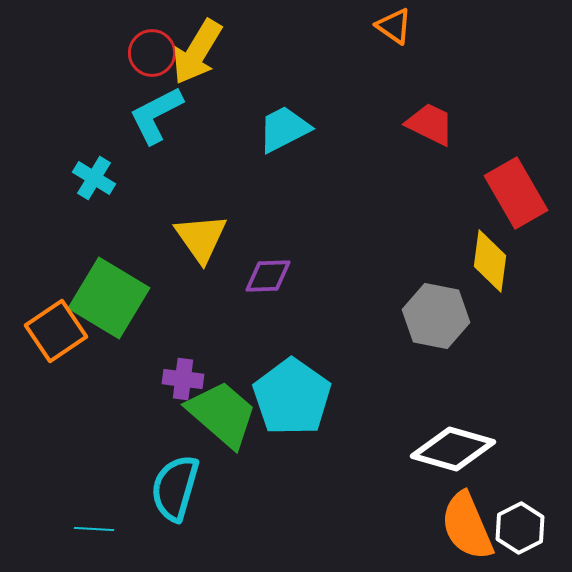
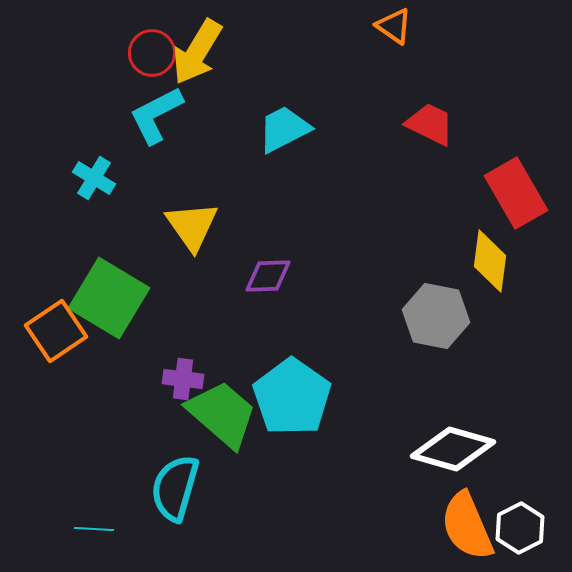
yellow triangle: moved 9 px left, 12 px up
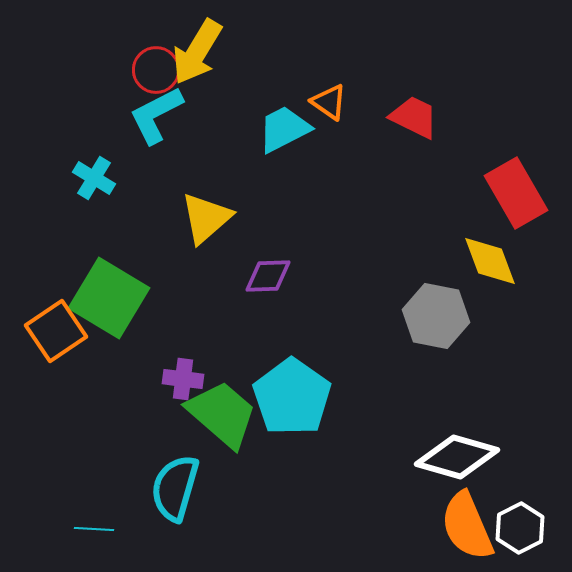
orange triangle: moved 65 px left, 76 px down
red circle: moved 4 px right, 17 px down
red trapezoid: moved 16 px left, 7 px up
yellow triangle: moved 14 px right, 8 px up; rotated 24 degrees clockwise
yellow diamond: rotated 28 degrees counterclockwise
white diamond: moved 4 px right, 8 px down
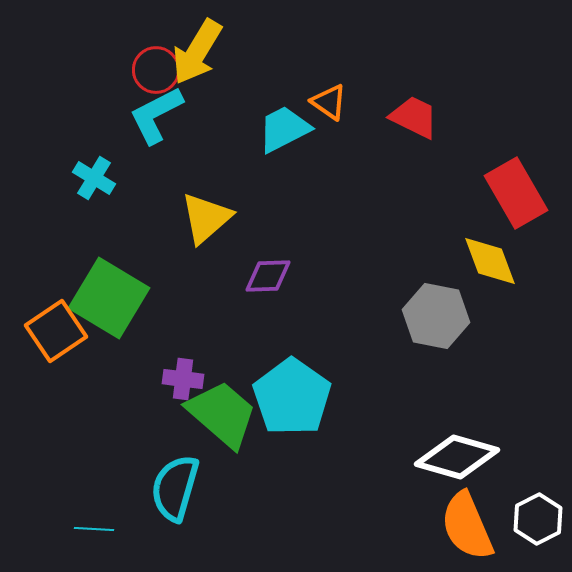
white hexagon: moved 18 px right, 9 px up
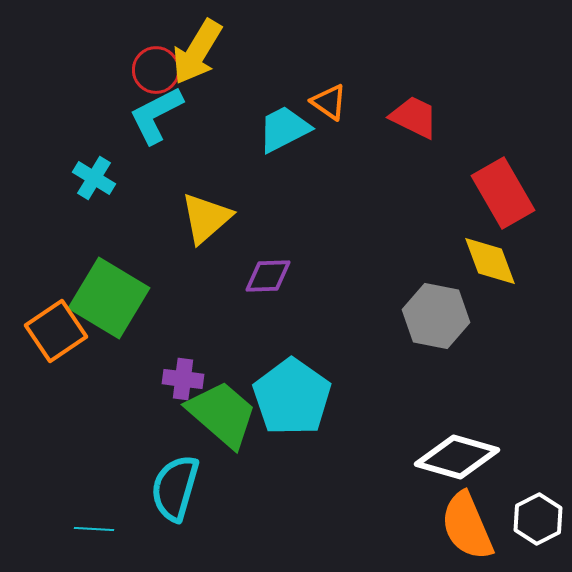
red rectangle: moved 13 px left
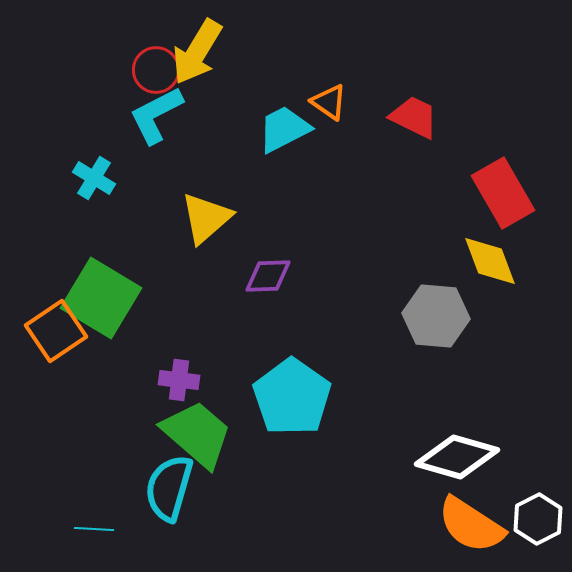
green square: moved 8 px left
gray hexagon: rotated 6 degrees counterclockwise
purple cross: moved 4 px left, 1 px down
green trapezoid: moved 25 px left, 20 px down
cyan semicircle: moved 6 px left
orange semicircle: moved 4 px right, 1 px up; rotated 34 degrees counterclockwise
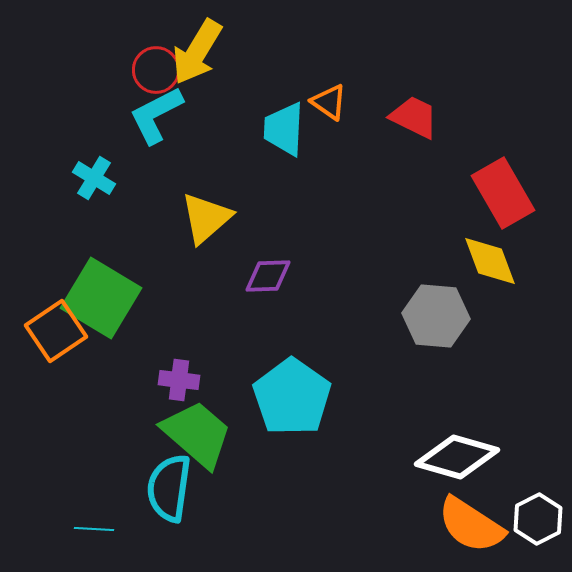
cyan trapezoid: rotated 60 degrees counterclockwise
cyan semicircle: rotated 8 degrees counterclockwise
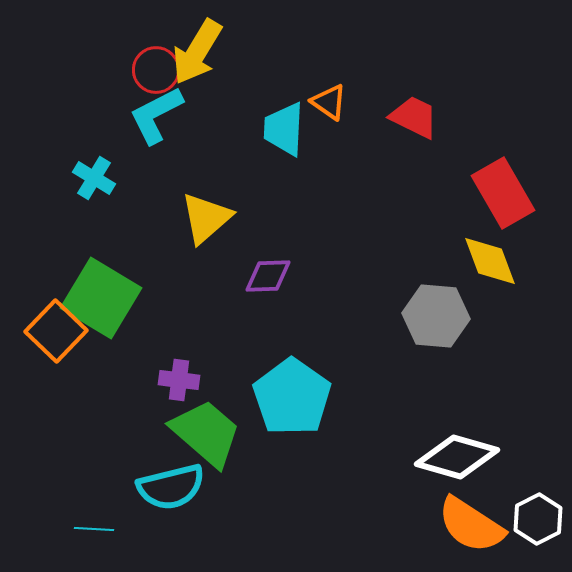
orange square: rotated 12 degrees counterclockwise
green trapezoid: moved 9 px right, 1 px up
cyan semicircle: moved 2 px right, 1 px up; rotated 112 degrees counterclockwise
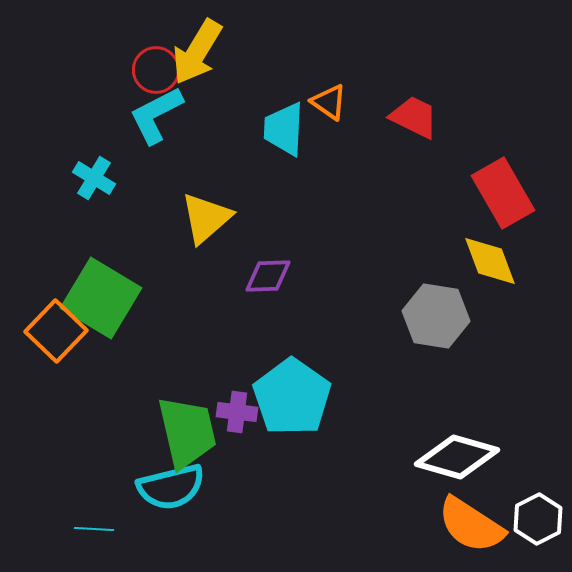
gray hexagon: rotated 4 degrees clockwise
purple cross: moved 58 px right, 32 px down
green trapezoid: moved 19 px left, 1 px up; rotated 36 degrees clockwise
